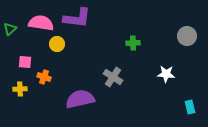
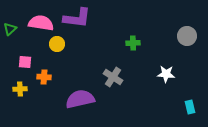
orange cross: rotated 16 degrees counterclockwise
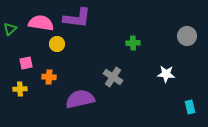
pink square: moved 1 px right, 1 px down; rotated 16 degrees counterclockwise
orange cross: moved 5 px right
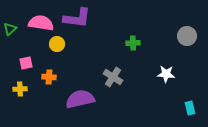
cyan rectangle: moved 1 px down
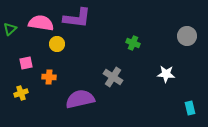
green cross: rotated 24 degrees clockwise
yellow cross: moved 1 px right, 4 px down; rotated 16 degrees counterclockwise
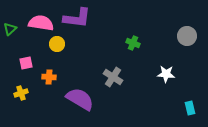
purple semicircle: rotated 44 degrees clockwise
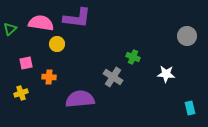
green cross: moved 14 px down
purple semicircle: rotated 36 degrees counterclockwise
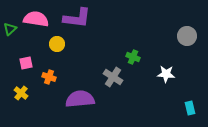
pink semicircle: moved 5 px left, 4 px up
orange cross: rotated 16 degrees clockwise
yellow cross: rotated 32 degrees counterclockwise
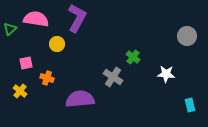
purple L-shape: rotated 68 degrees counterclockwise
green cross: rotated 16 degrees clockwise
orange cross: moved 2 px left, 1 px down
yellow cross: moved 1 px left, 2 px up
cyan rectangle: moved 3 px up
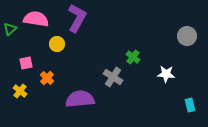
orange cross: rotated 24 degrees clockwise
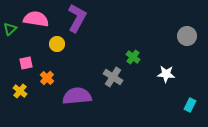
purple semicircle: moved 3 px left, 3 px up
cyan rectangle: rotated 40 degrees clockwise
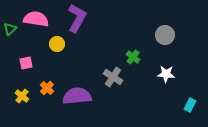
gray circle: moved 22 px left, 1 px up
orange cross: moved 10 px down
yellow cross: moved 2 px right, 5 px down
